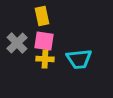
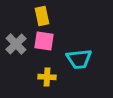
gray cross: moved 1 px left, 1 px down
yellow cross: moved 2 px right, 18 px down
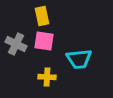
gray cross: rotated 20 degrees counterclockwise
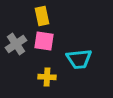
gray cross: rotated 30 degrees clockwise
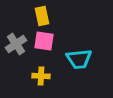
yellow cross: moved 6 px left, 1 px up
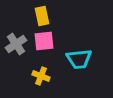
pink square: rotated 15 degrees counterclockwise
yellow cross: rotated 18 degrees clockwise
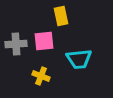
yellow rectangle: moved 19 px right
gray cross: rotated 30 degrees clockwise
